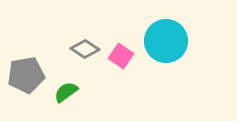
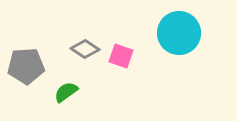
cyan circle: moved 13 px right, 8 px up
pink square: rotated 15 degrees counterclockwise
gray pentagon: moved 9 px up; rotated 6 degrees clockwise
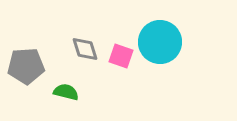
cyan circle: moved 19 px left, 9 px down
gray diamond: rotated 40 degrees clockwise
green semicircle: rotated 50 degrees clockwise
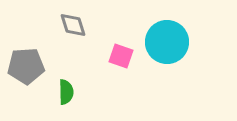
cyan circle: moved 7 px right
gray diamond: moved 12 px left, 24 px up
green semicircle: rotated 75 degrees clockwise
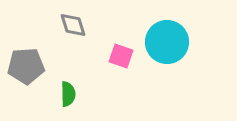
green semicircle: moved 2 px right, 2 px down
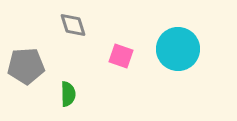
cyan circle: moved 11 px right, 7 px down
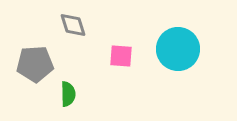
pink square: rotated 15 degrees counterclockwise
gray pentagon: moved 9 px right, 2 px up
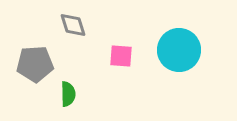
cyan circle: moved 1 px right, 1 px down
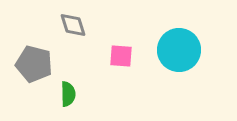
gray pentagon: moved 1 px left; rotated 18 degrees clockwise
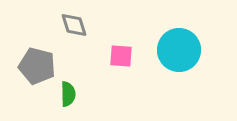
gray diamond: moved 1 px right
gray pentagon: moved 3 px right, 2 px down
